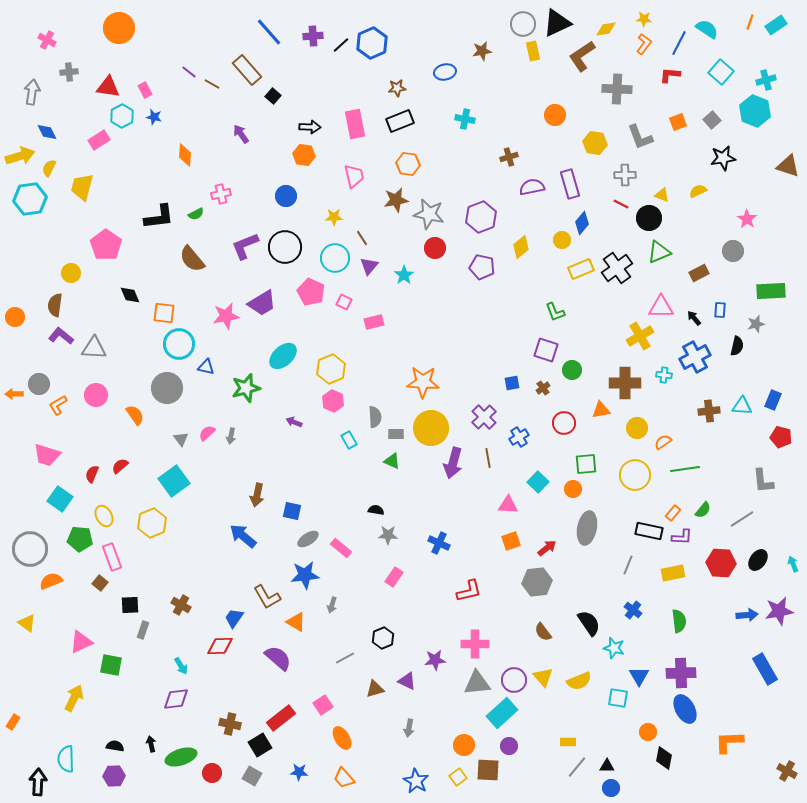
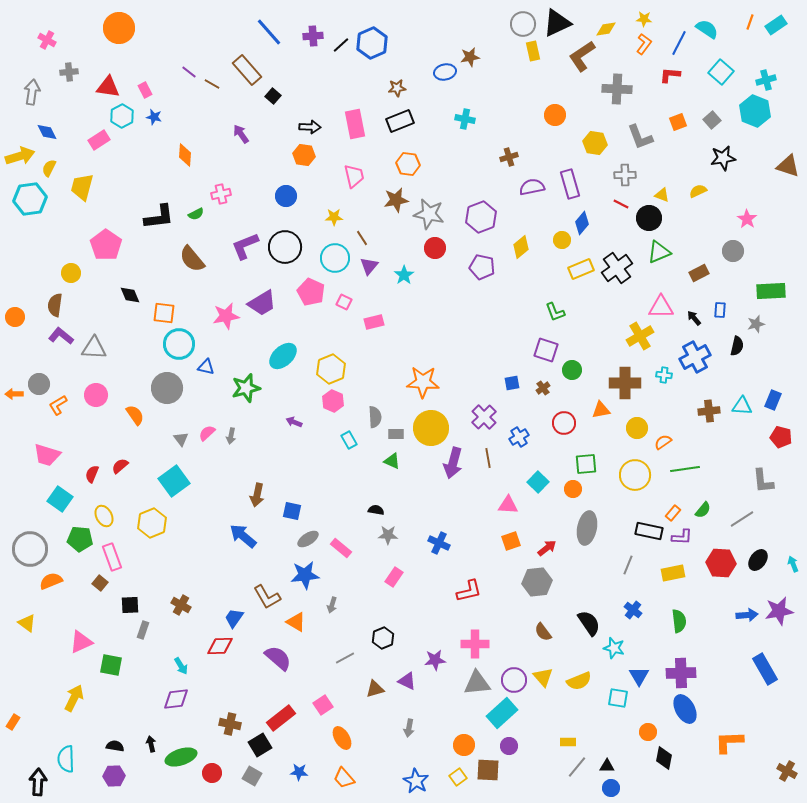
brown star at (482, 51): moved 12 px left, 6 px down
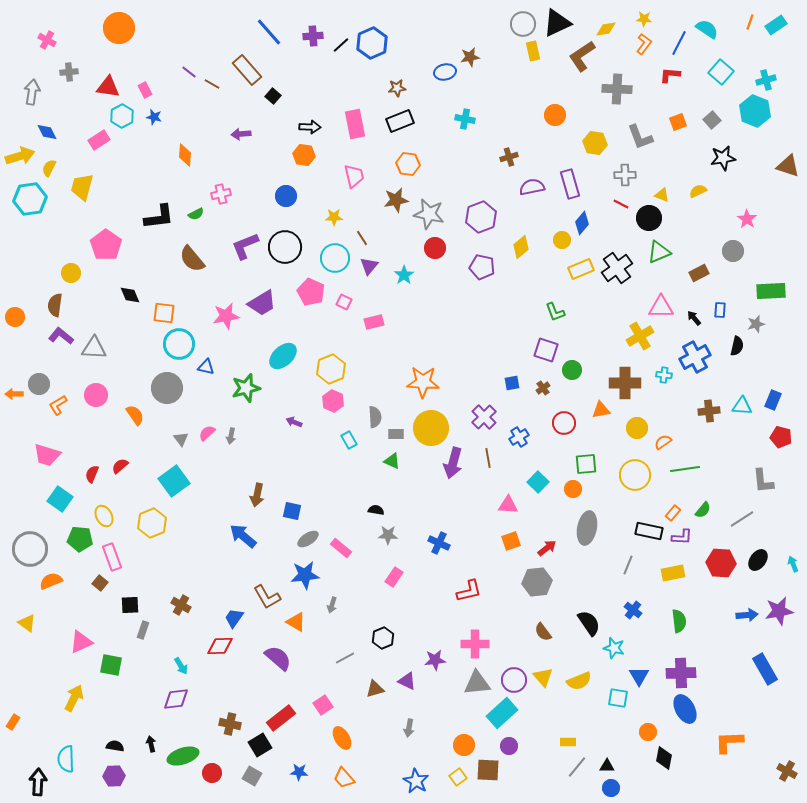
purple arrow at (241, 134): rotated 60 degrees counterclockwise
green ellipse at (181, 757): moved 2 px right, 1 px up
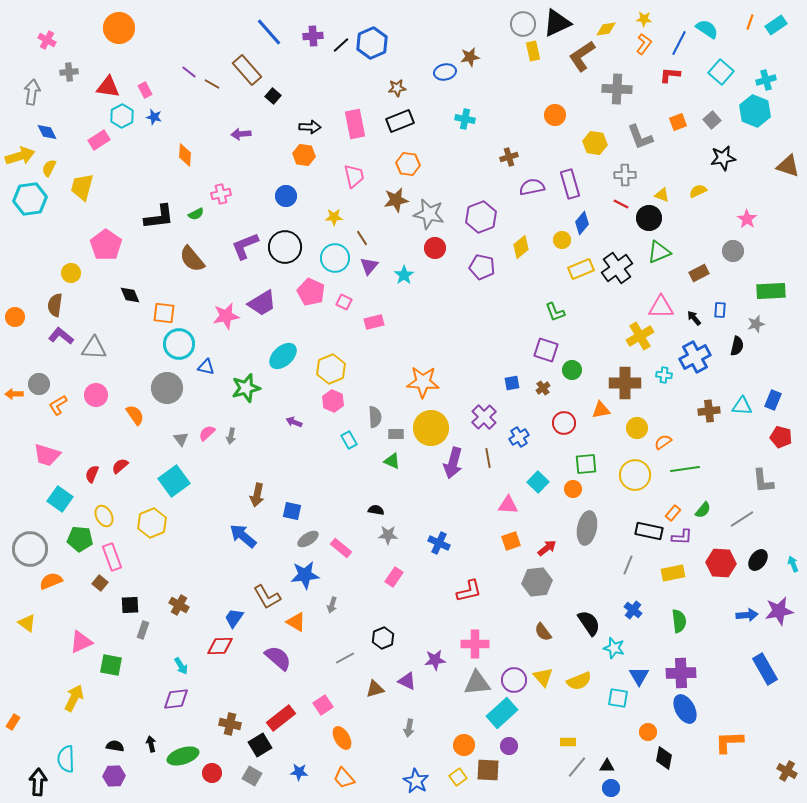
brown cross at (181, 605): moved 2 px left
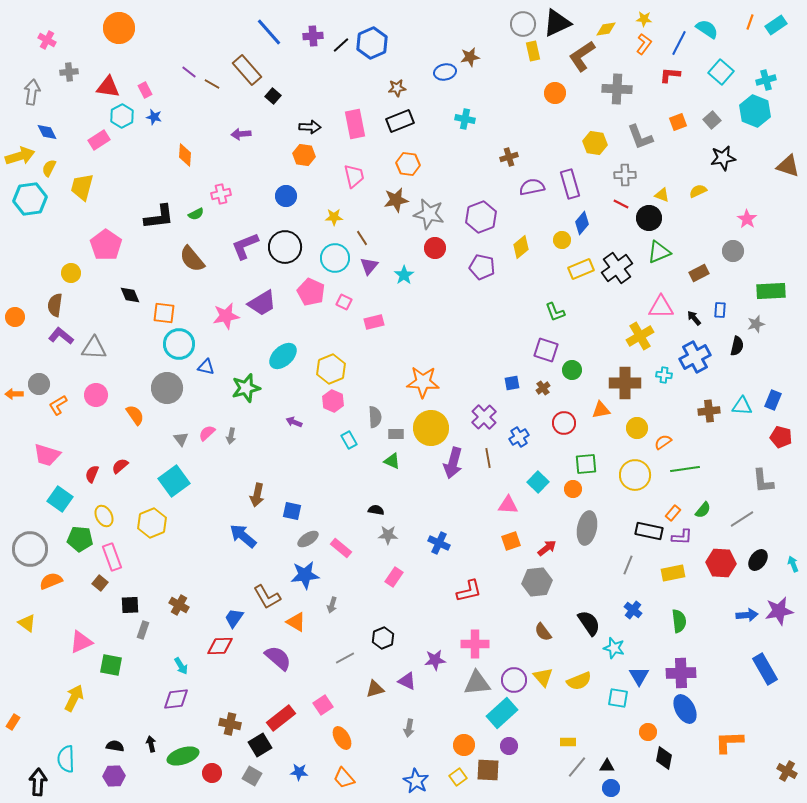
orange circle at (555, 115): moved 22 px up
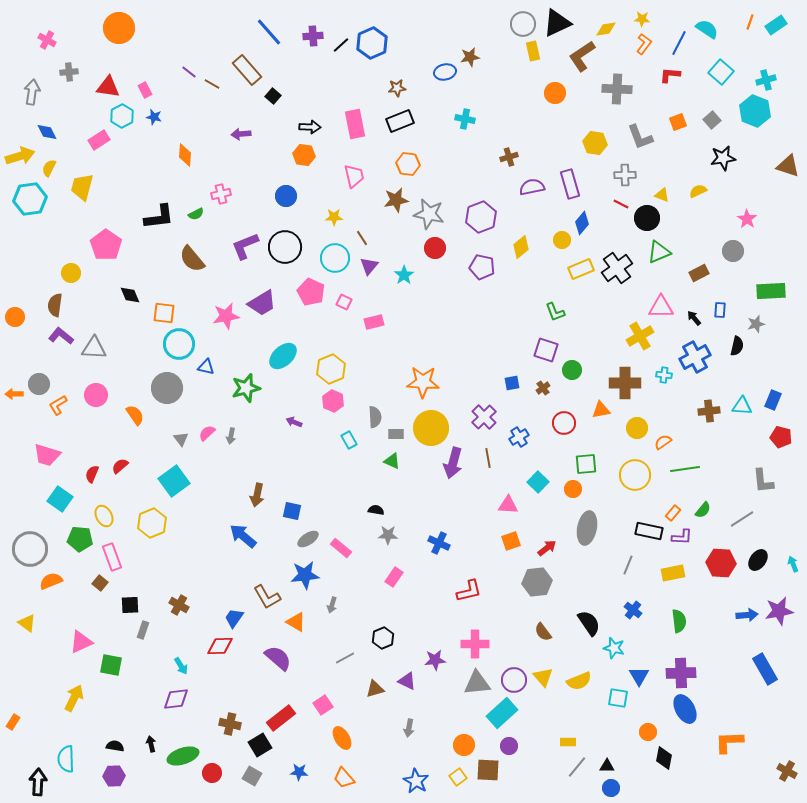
yellow star at (644, 19): moved 2 px left
black circle at (649, 218): moved 2 px left
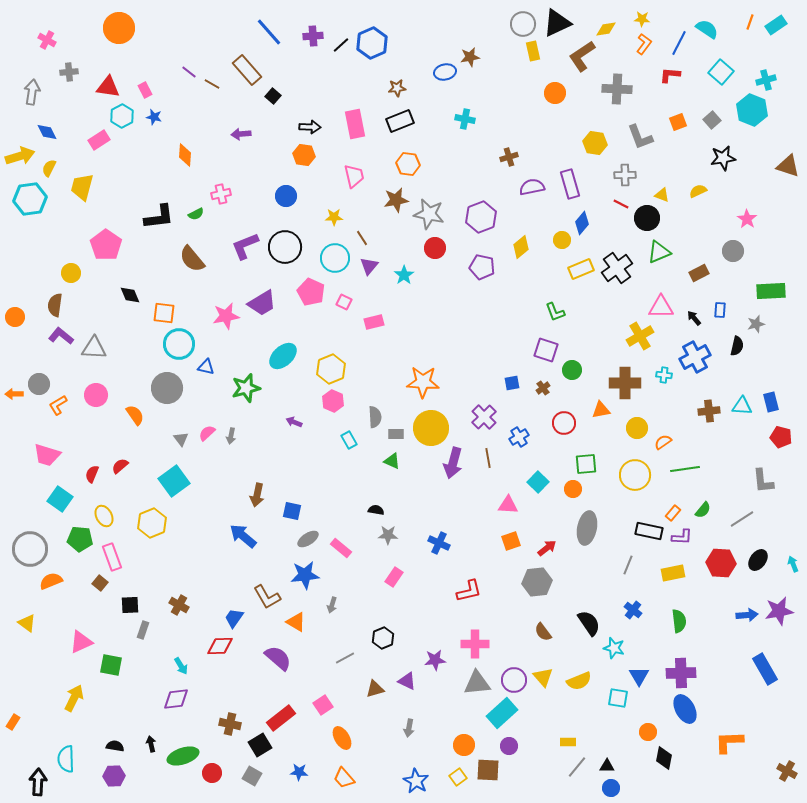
cyan hexagon at (755, 111): moved 3 px left, 1 px up
blue rectangle at (773, 400): moved 2 px left, 2 px down; rotated 36 degrees counterclockwise
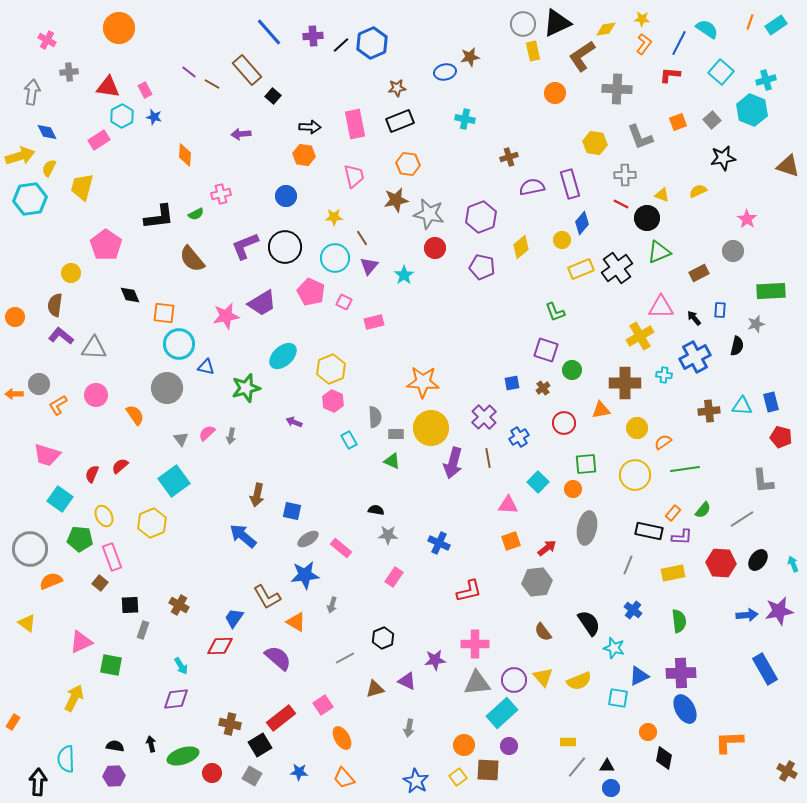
blue triangle at (639, 676): rotated 35 degrees clockwise
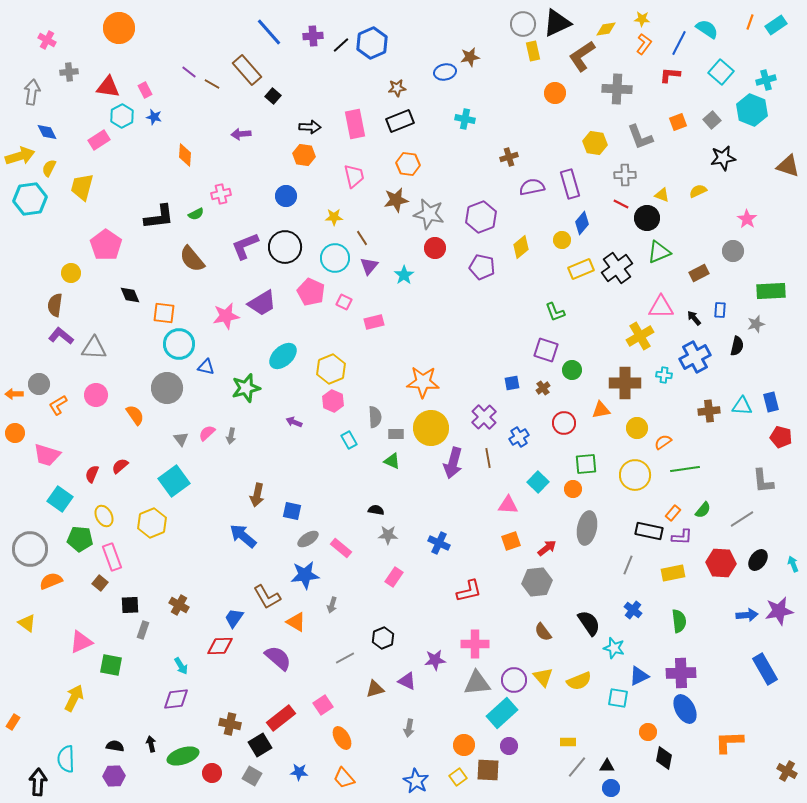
orange circle at (15, 317): moved 116 px down
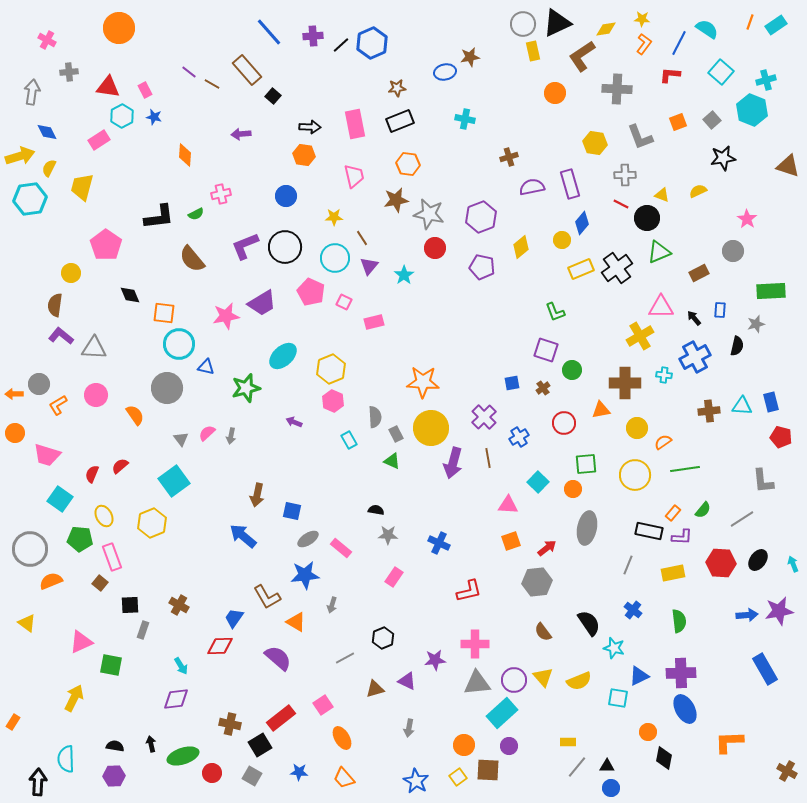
gray rectangle at (396, 434): rotated 63 degrees clockwise
